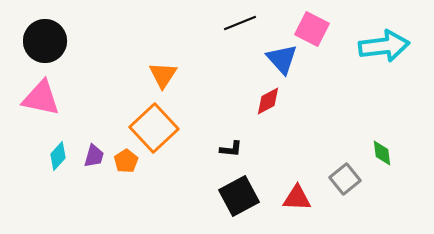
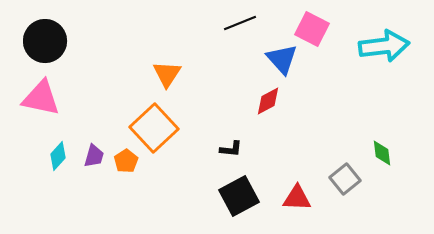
orange triangle: moved 4 px right, 1 px up
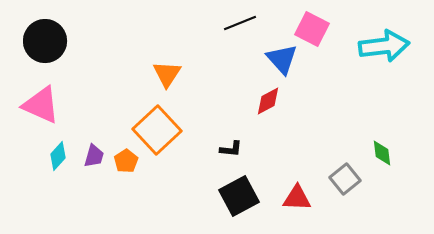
pink triangle: moved 7 px down; rotated 12 degrees clockwise
orange square: moved 3 px right, 2 px down
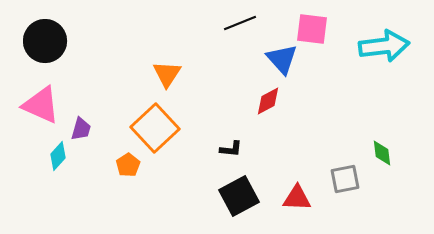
pink square: rotated 20 degrees counterclockwise
orange square: moved 2 px left, 2 px up
purple trapezoid: moved 13 px left, 27 px up
orange pentagon: moved 2 px right, 4 px down
gray square: rotated 28 degrees clockwise
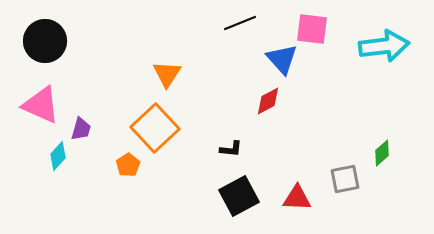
green diamond: rotated 56 degrees clockwise
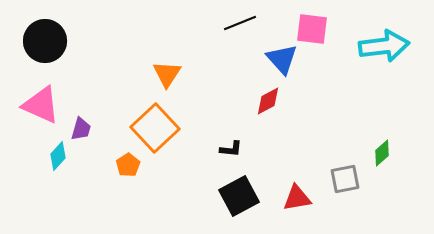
red triangle: rotated 12 degrees counterclockwise
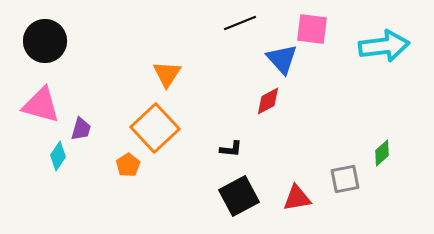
pink triangle: rotated 9 degrees counterclockwise
cyan diamond: rotated 8 degrees counterclockwise
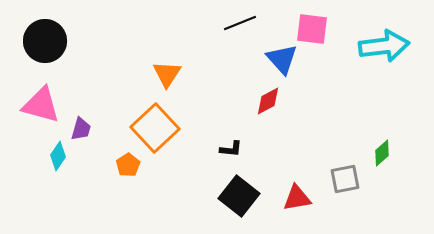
black square: rotated 24 degrees counterclockwise
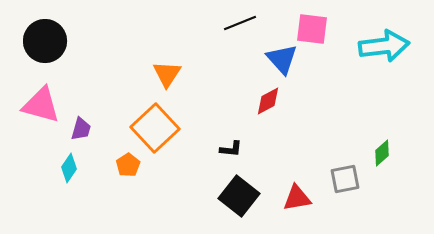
cyan diamond: moved 11 px right, 12 px down
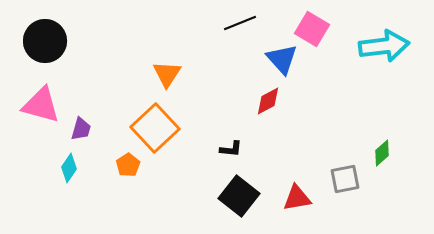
pink square: rotated 24 degrees clockwise
